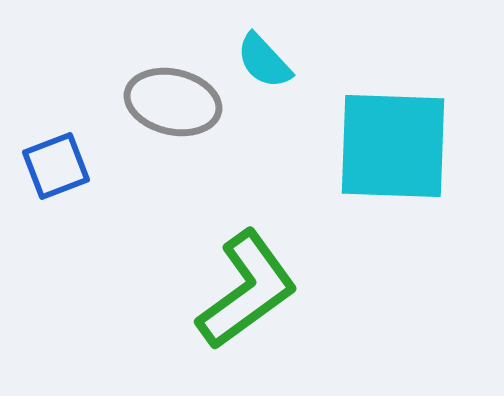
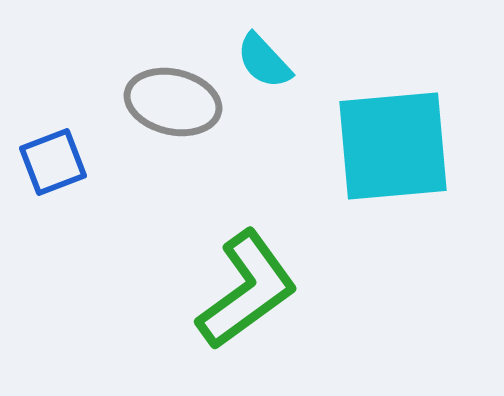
cyan square: rotated 7 degrees counterclockwise
blue square: moved 3 px left, 4 px up
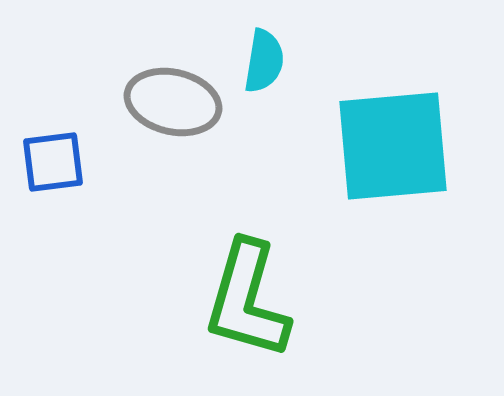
cyan semicircle: rotated 128 degrees counterclockwise
blue square: rotated 14 degrees clockwise
green L-shape: moved 10 px down; rotated 142 degrees clockwise
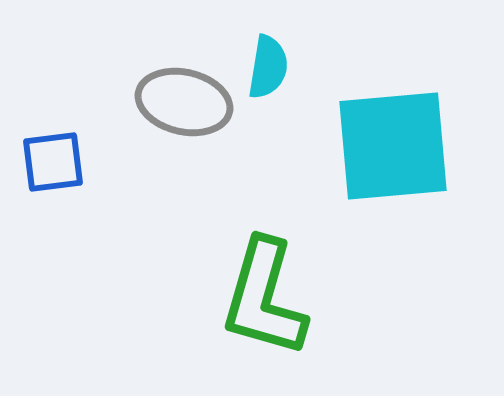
cyan semicircle: moved 4 px right, 6 px down
gray ellipse: moved 11 px right
green L-shape: moved 17 px right, 2 px up
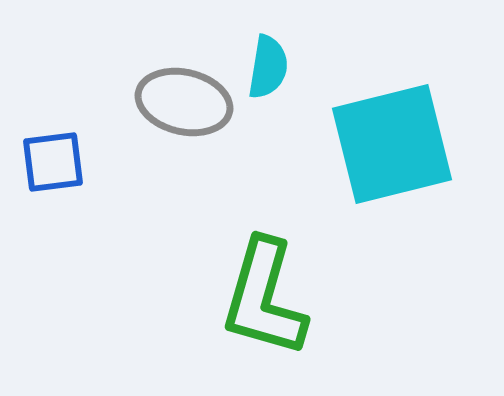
cyan square: moved 1 px left, 2 px up; rotated 9 degrees counterclockwise
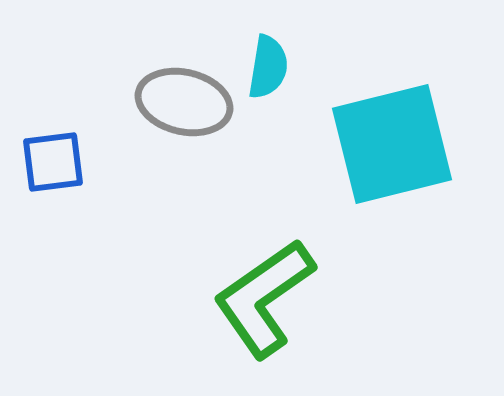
green L-shape: rotated 39 degrees clockwise
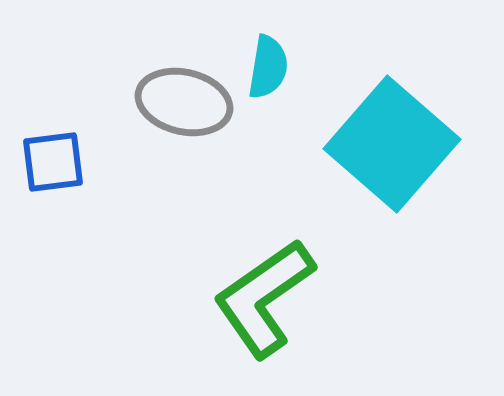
cyan square: rotated 35 degrees counterclockwise
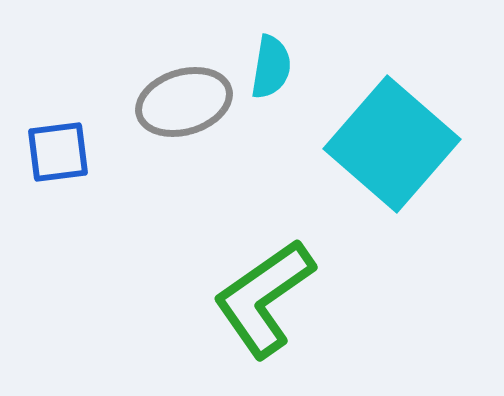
cyan semicircle: moved 3 px right
gray ellipse: rotated 30 degrees counterclockwise
blue square: moved 5 px right, 10 px up
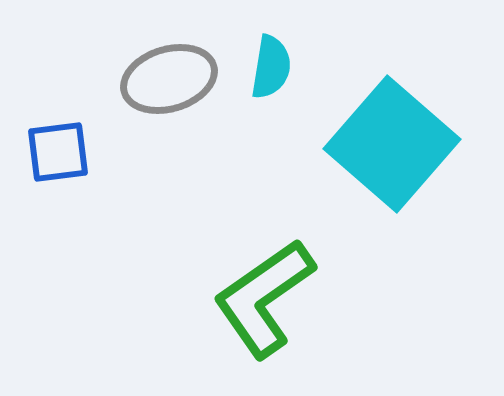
gray ellipse: moved 15 px left, 23 px up
